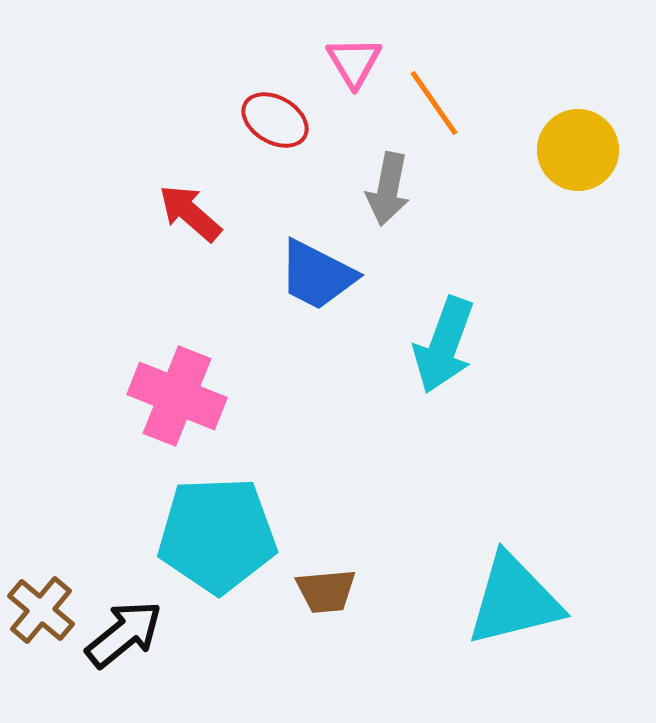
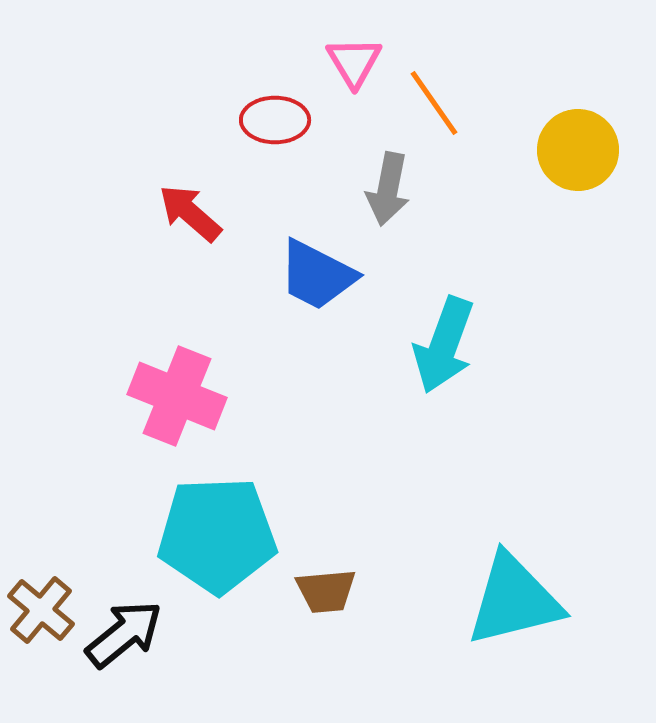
red ellipse: rotated 30 degrees counterclockwise
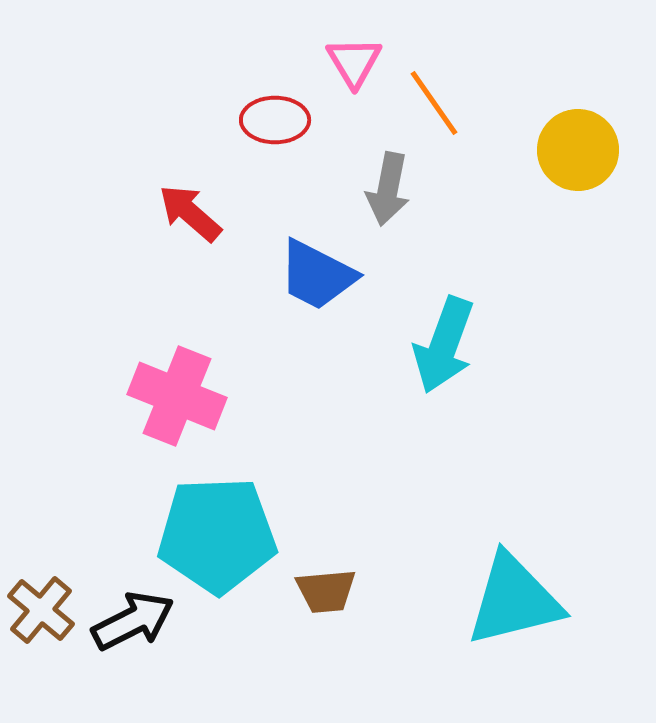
black arrow: moved 9 px right, 13 px up; rotated 12 degrees clockwise
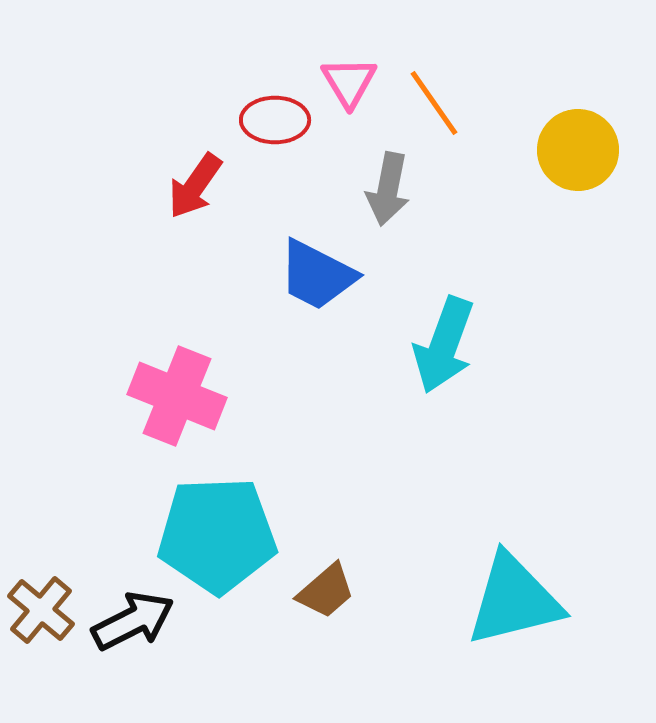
pink triangle: moved 5 px left, 20 px down
red arrow: moved 5 px right, 27 px up; rotated 96 degrees counterclockwise
brown trapezoid: rotated 36 degrees counterclockwise
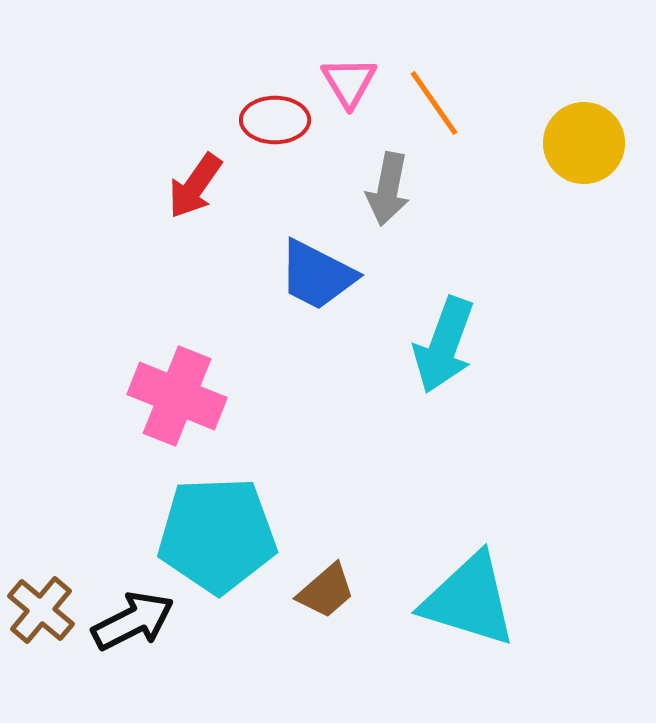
yellow circle: moved 6 px right, 7 px up
cyan triangle: moved 45 px left; rotated 31 degrees clockwise
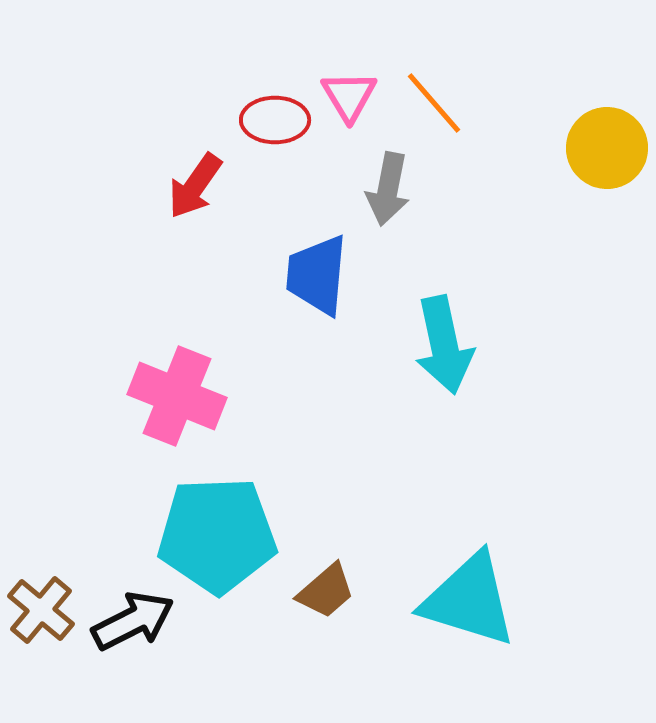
pink triangle: moved 14 px down
orange line: rotated 6 degrees counterclockwise
yellow circle: moved 23 px right, 5 px down
blue trapezoid: rotated 68 degrees clockwise
cyan arrow: rotated 32 degrees counterclockwise
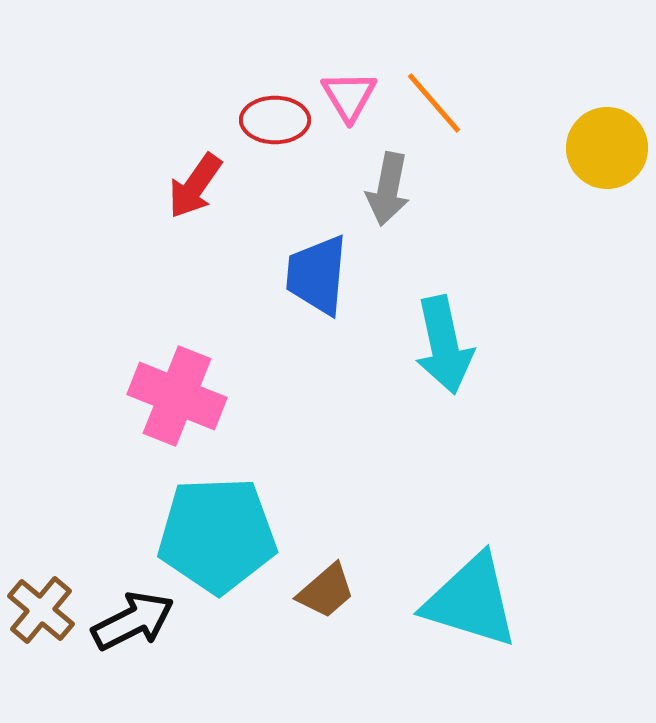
cyan triangle: moved 2 px right, 1 px down
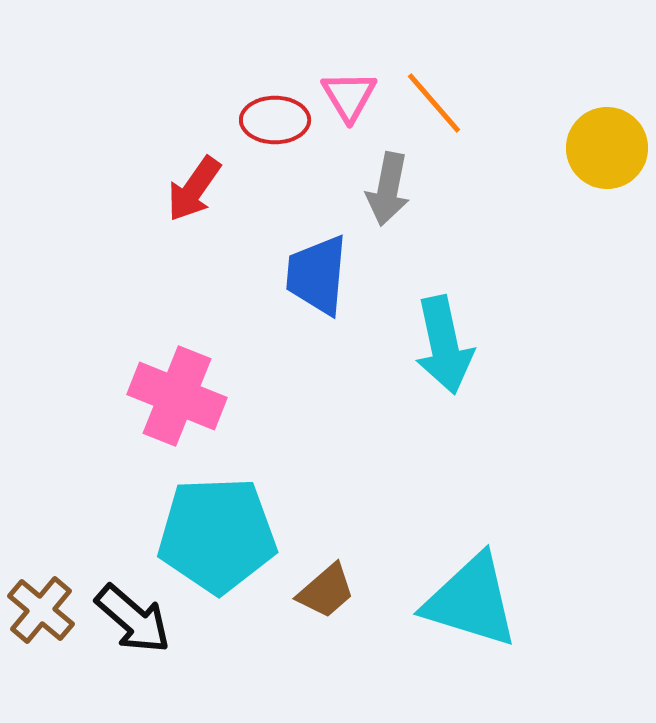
red arrow: moved 1 px left, 3 px down
black arrow: moved 2 px up; rotated 68 degrees clockwise
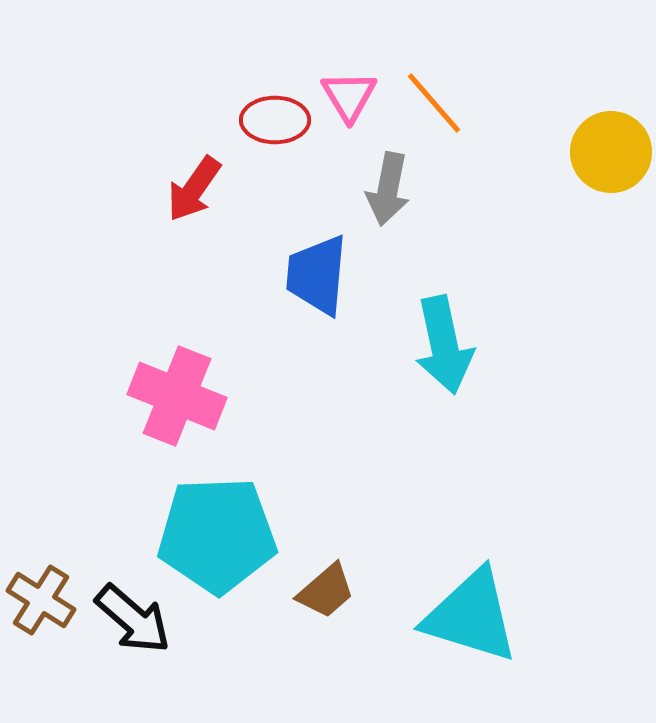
yellow circle: moved 4 px right, 4 px down
cyan triangle: moved 15 px down
brown cross: moved 10 px up; rotated 8 degrees counterclockwise
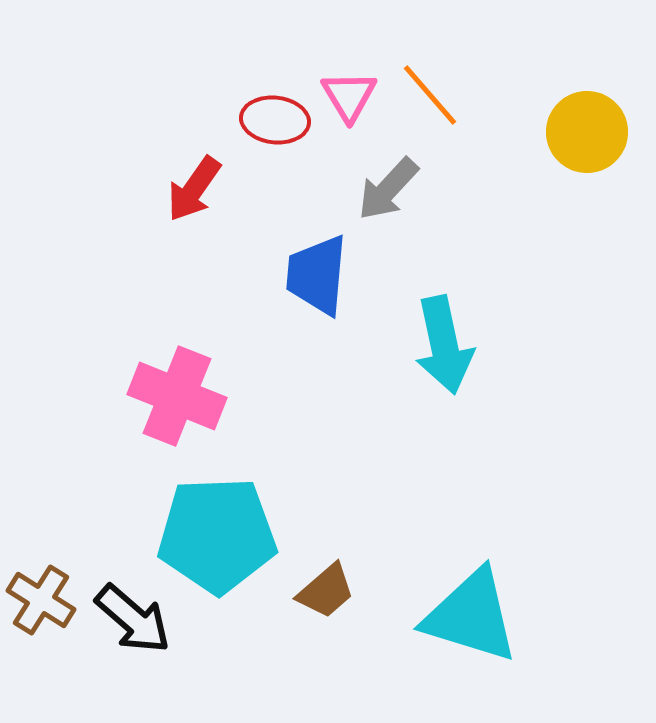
orange line: moved 4 px left, 8 px up
red ellipse: rotated 6 degrees clockwise
yellow circle: moved 24 px left, 20 px up
gray arrow: rotated 32 degrees clockwise
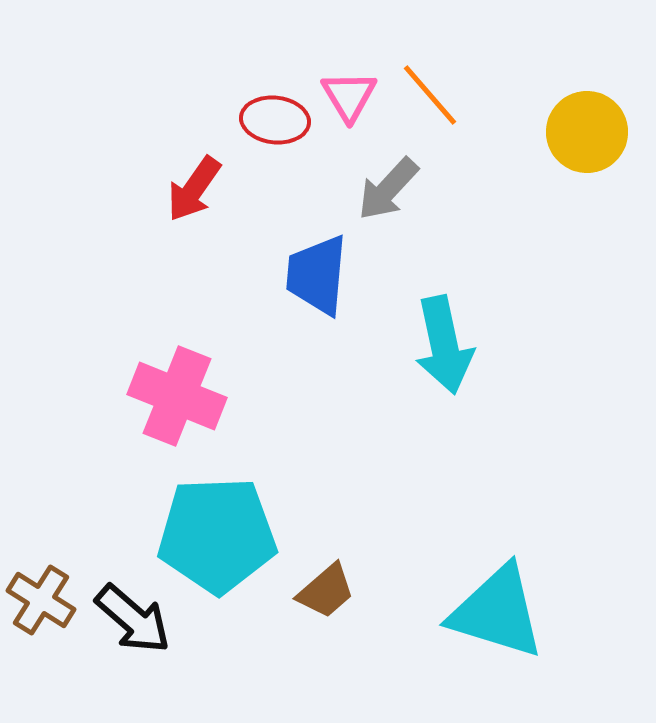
cyan triangle: moved 26 px right, 4 px up
